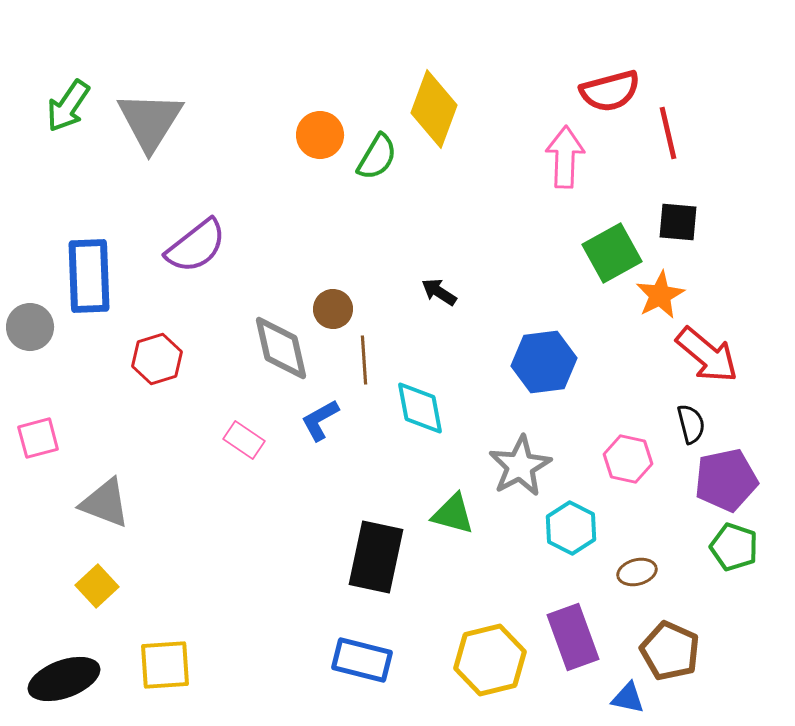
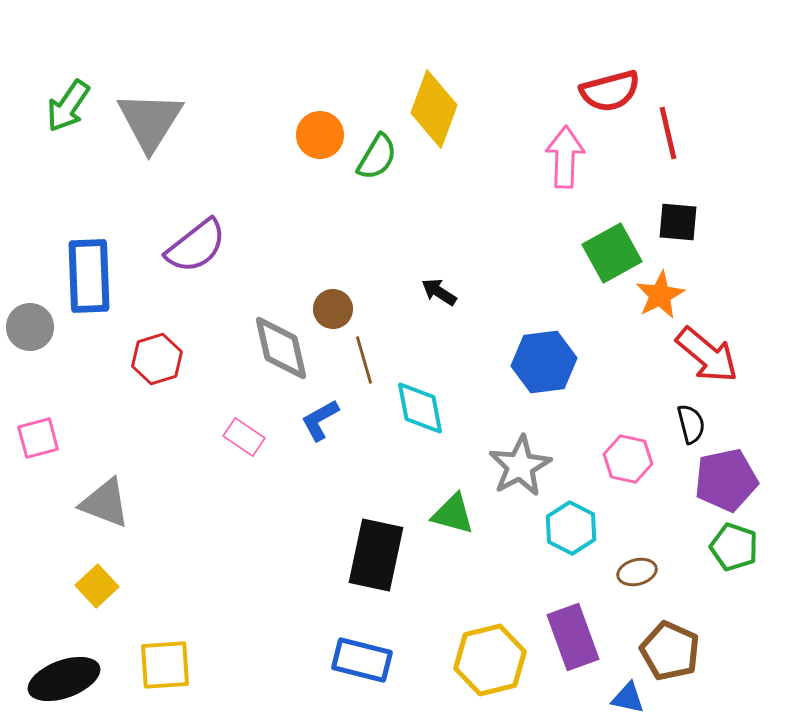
brown line at (364, 360): rotated 12 degrees counterclockwise
pink rectangle at (244, 440): moved 3 px up
black rectangle at (376, 557): moved 2 px up
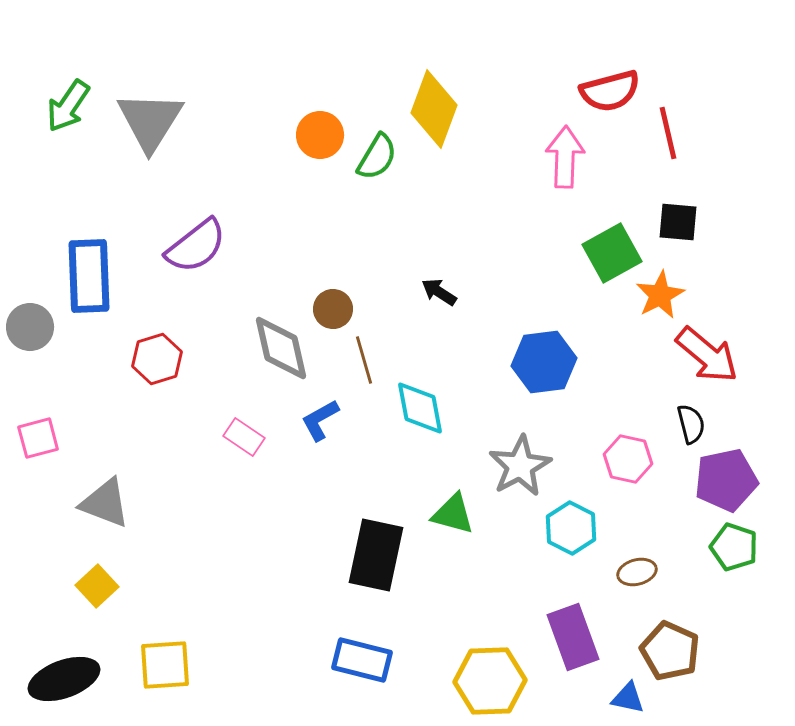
yellow hexagon at (490, 660): moved 21 px down; rotated 12 degrees clockwise
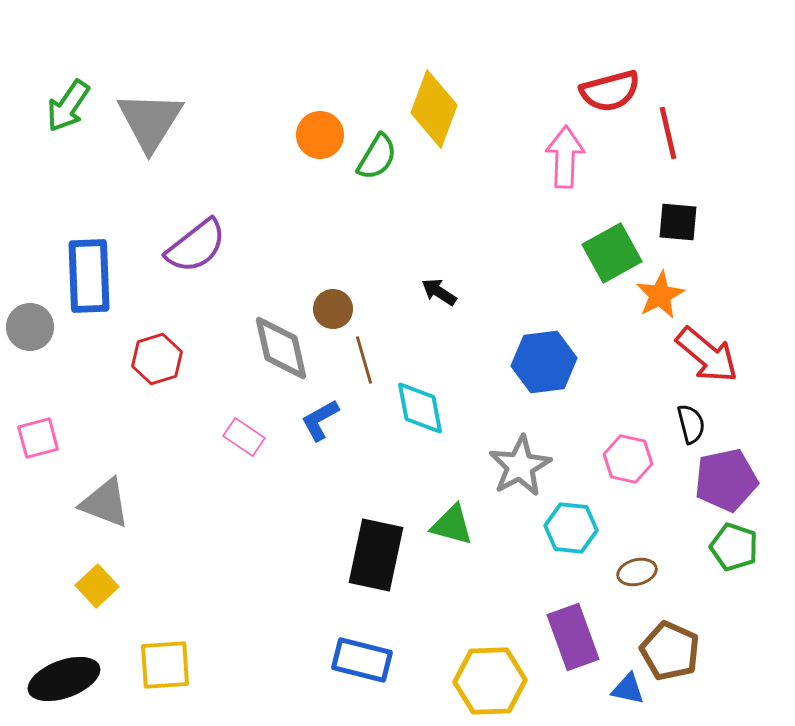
green triangle at (453, 514): moved 1 px left, 11 px down
cyan hexagon at (571, 528): rotated 21 degrees counterclockwise
blue triangle at (628, 698): moved 9 px up
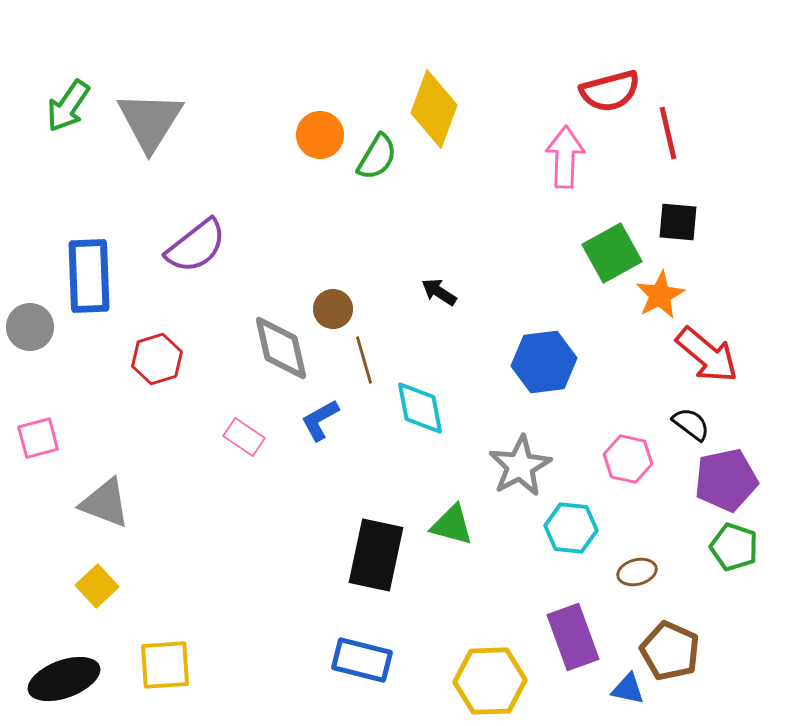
black semicircle at (691, 424): rotated 39 degrees counterclockwise
